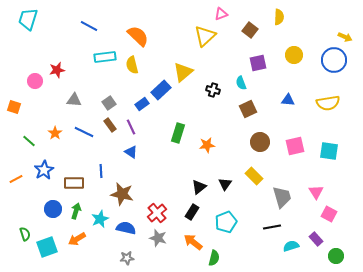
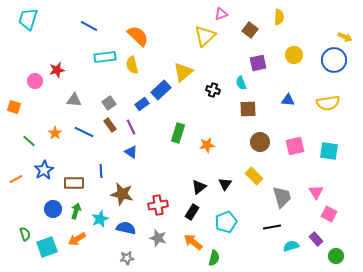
brown square at (248, 109): rotated 24 degrees clockwise
red cross at (157, 213): moved 1 px right, 8 px up; rotated 30 degrees clockwise
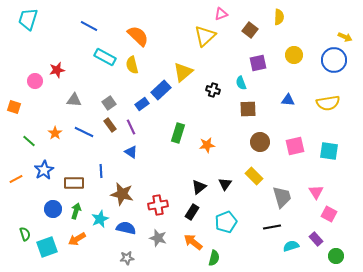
cyan rectangle at (105, 57): rotated 35 degrees clockwise
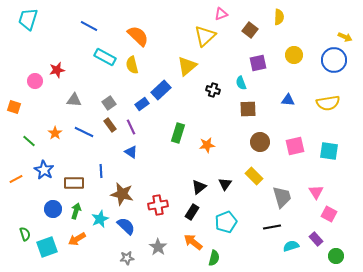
yellow triangle at (183, 72): moved 4 px right, 6 px up
blue star at (44, 170): rotated 12 degrees counterclockwise
blue semicircle at (126, 228): moved 2 px up; rotated 30 degrees clockwise
gray star at (158, 238): moved 9 px down; rotated 18 degrees clockwise
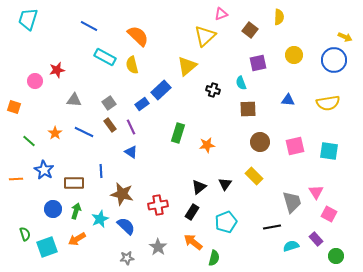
orange line at (16, 179): rotated 24 degrees clockwise
gray trapezoid at (282, 197): moved 10 px right, 5 px down
